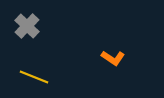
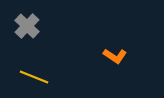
orange L-shape: moved 2 px right, 2 px up
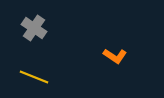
gray cross: moved 7 px right, 2 px down; rotated 10 degrees counterclockwise
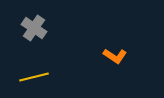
yellow line: rotated 36 degrees counterclockwise
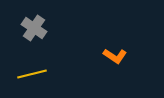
yellow line: moved 2 px left, 3 px up
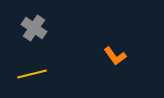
orange L-shape: rotated 20 degrees clockwise
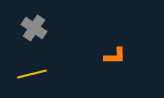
orange L-shape: rotated 55 degrees counterclockwise
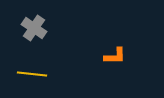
yellow line: rotated 20 degrees clockwise
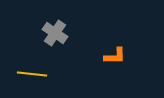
gray cross: moved 21 px right, 5 px down
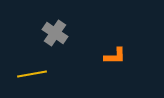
yellow line: rotated 16 degrees counterclockwise
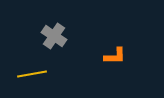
gray cross: moved 1 px left, 3 px down
